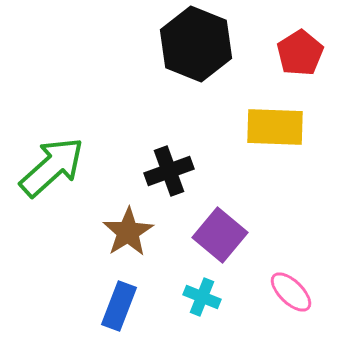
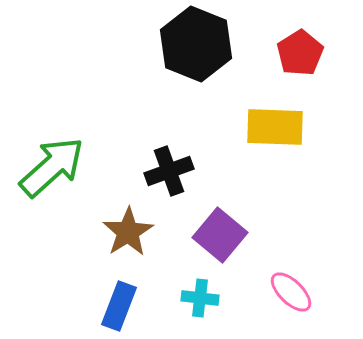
cyan cross: moved 2 px left, 1 px down; rotated 15 degrees counterclockwise
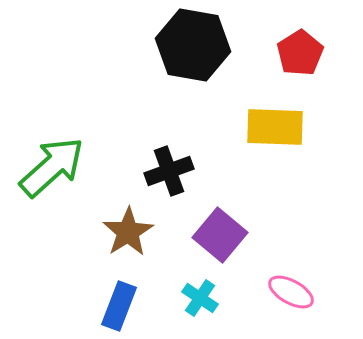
black hexagon: moved 3 px left, 1 px down; rotated 12 degrees counterclockwise
pink ellipse: rotated 15 degrees counterclockwise
cyan cross: rotated 27 degrees clockwise
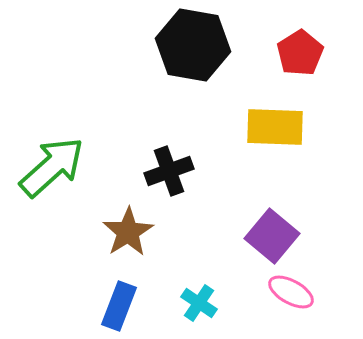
purple square: moved 52 px right, 1 px down
cyan cross: moved 1 px left, 5 px down
